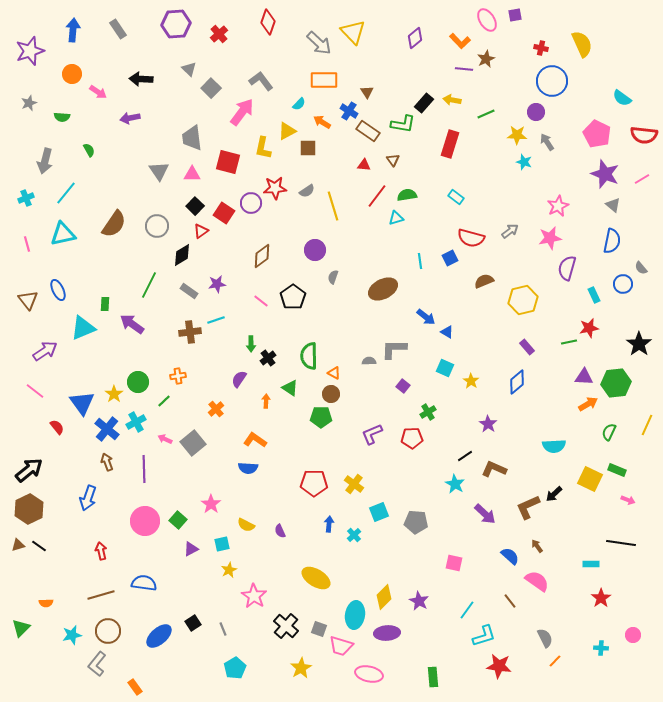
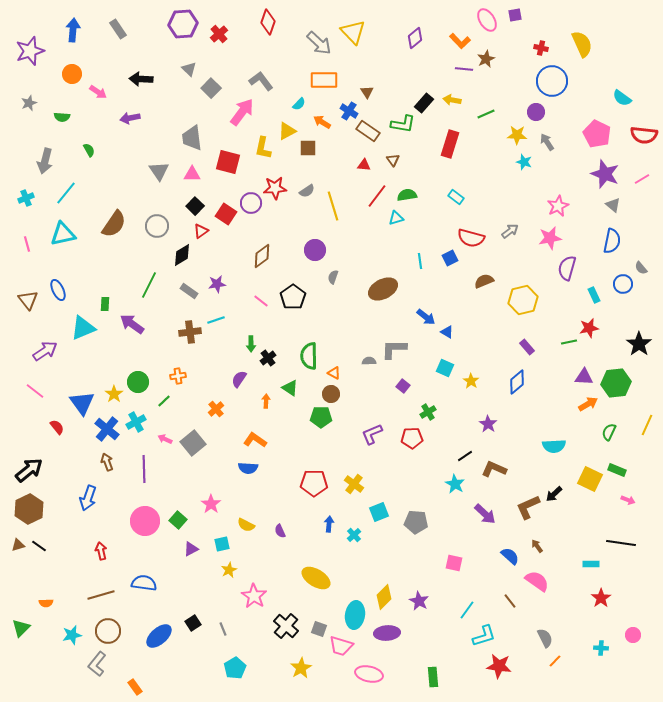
purple hexagon at (176, 24): moved 7 px right
red square at (224, 213): moved 2 px right, 1 px down
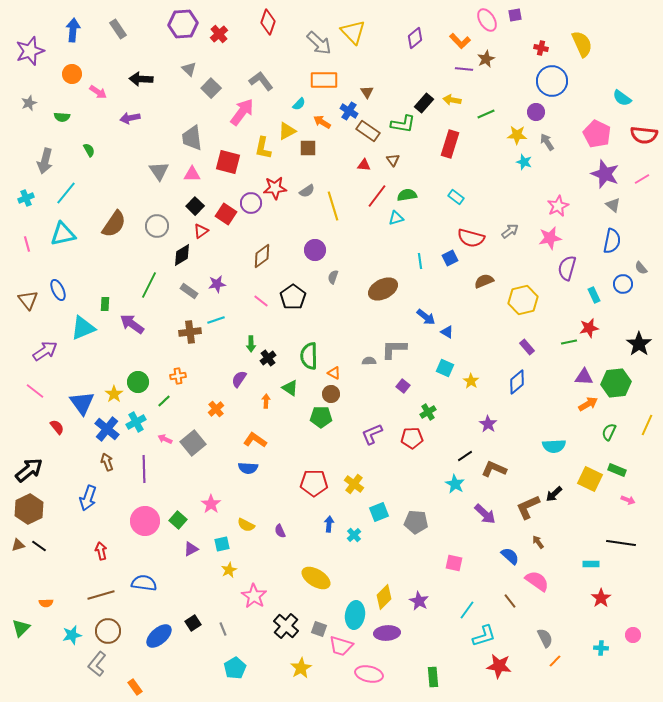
brown arrow at (537, 546): moved 1 px right, 4 px up
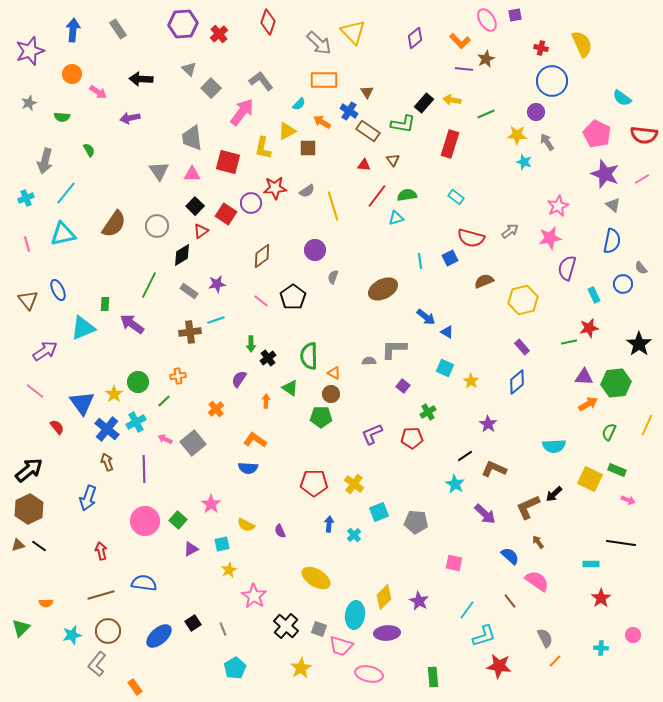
purple rectangle at (527, 347): moved 5 px left
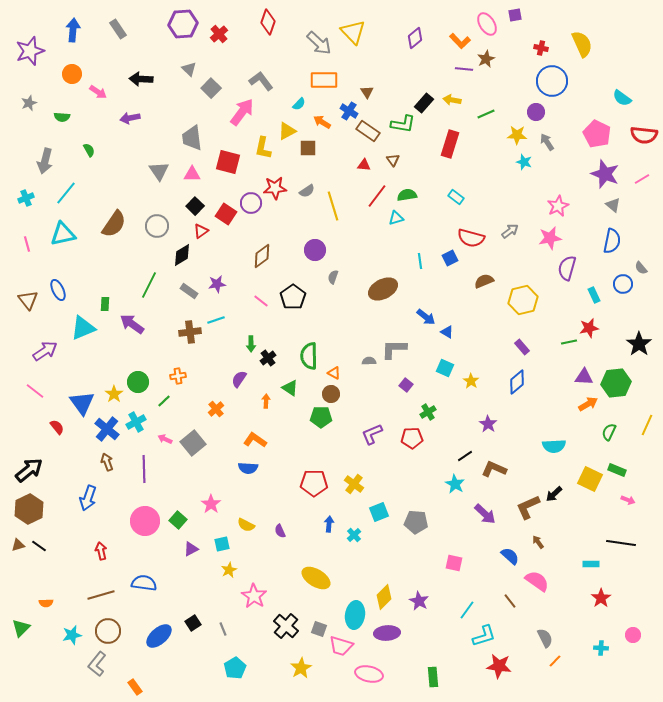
pink ellipse at (487, 20): moved 4 px down
purple square at (403, 386): moved 3 px right, 1 px up
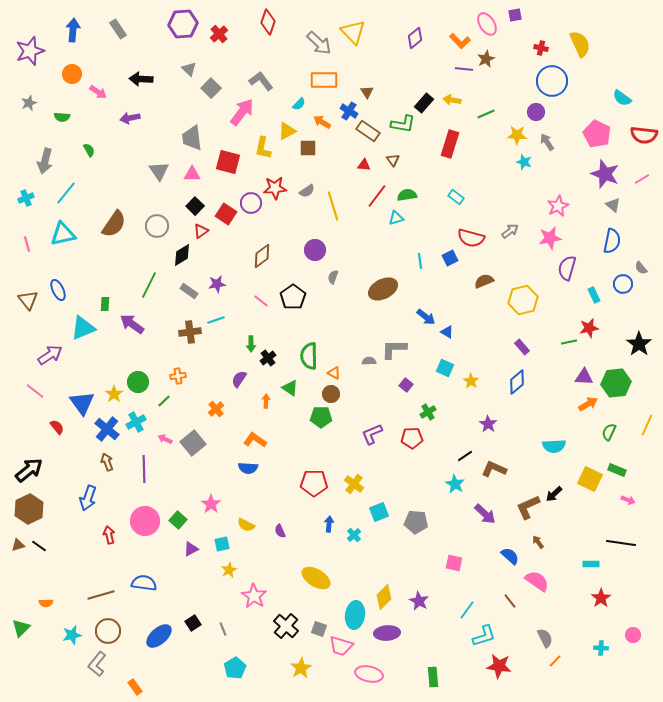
yellow semicircle at (582, 44): moved 2 px left
purple arrow at (45, 351): moved 5 px right, 4 px down
red arrow at (101, 551): moved 8 px right, 16 px up
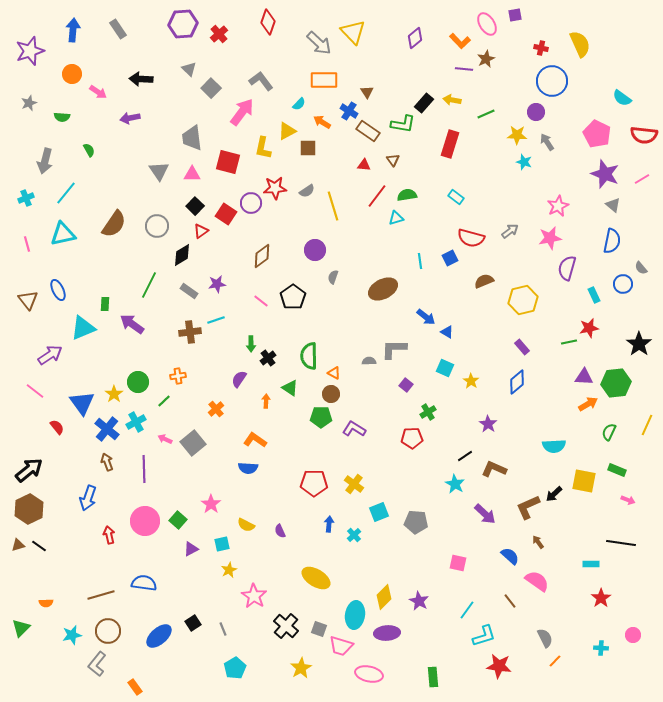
purple L-shape at (372, 434): moved 18 px left, 5 px up; rotated 55 degrees clockwise
yellow square at (590, 479): moved 6 px left, 2 px down; rotated 15 degrees counterclockwise
pink square at (454, 563): moved 4 px right
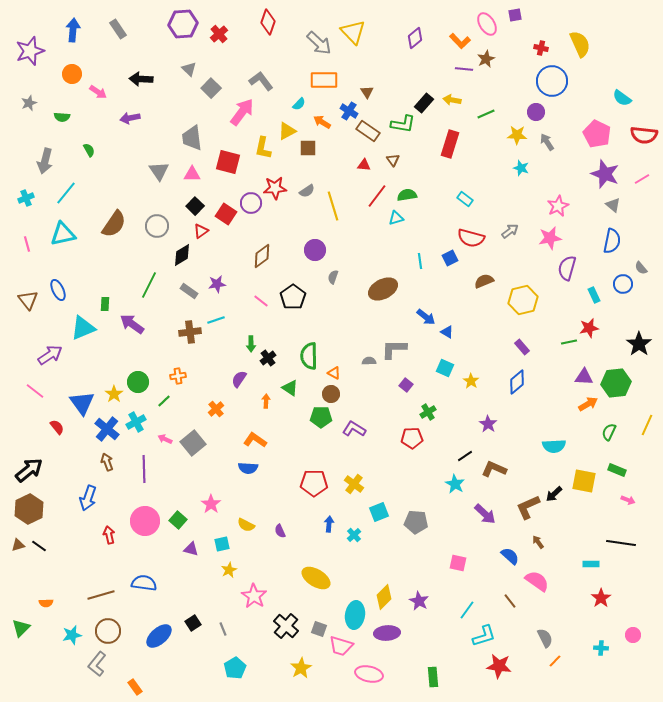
cyan star at (524, 162): moved 3 px left, 6 px down
cyan rectangle at (456, 197): moved 9 px right, 2 px down
purple triangle at (191, 549): rotated 42 degrees clockwise
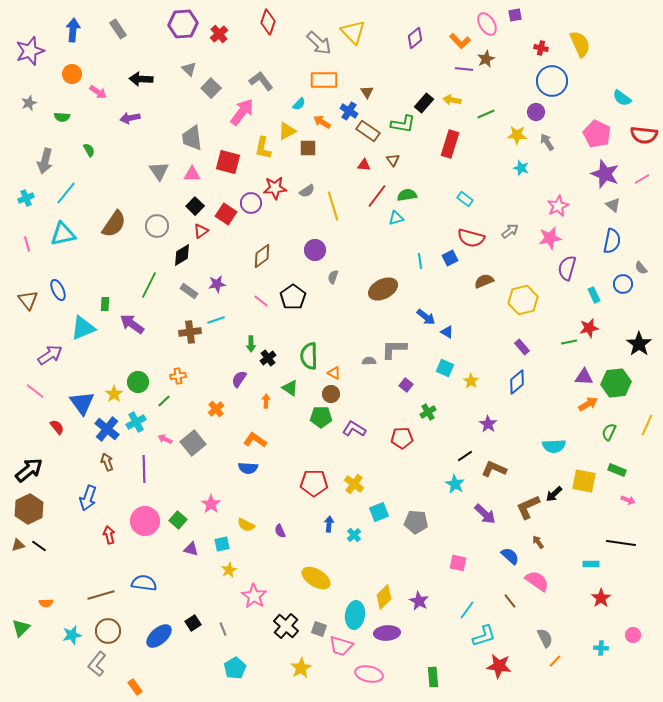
red pentagon at (412, 438): moved 10 px left
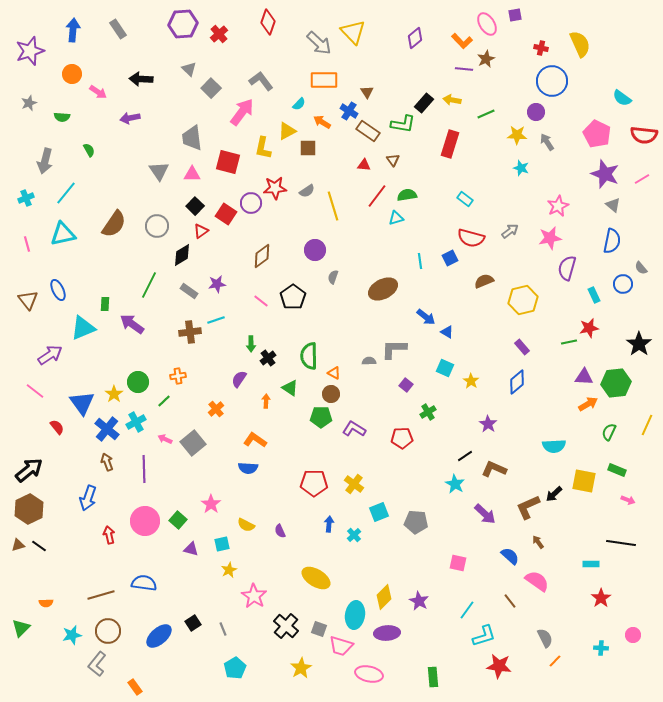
orange L-shape at (460, 41): moved 2 px right
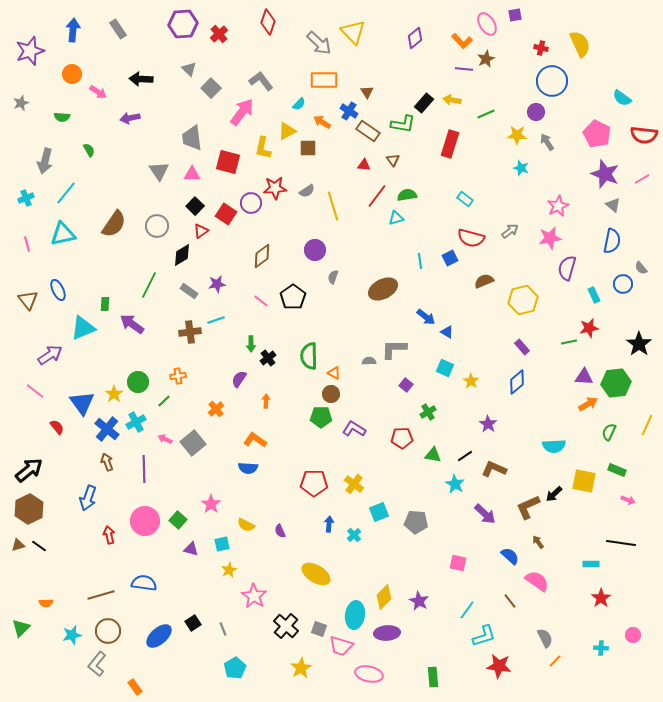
gray star at (29, 103): moved 8 px left
green triangle at (290, 388): moved 143 px right, 67 px down; rotated 24 degrees counterclockwise
yellow ellipse at (316, 578): moved 4 px up
